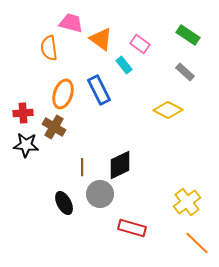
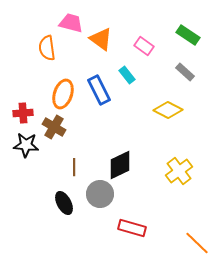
pink rectangle: moved 4 px right, 2 px down
orange semicircle: moved 2 px left
cyan rectangle: moved 3 px right, 10 px down
brown line: moved 8 px left
yellow cross: moved 8 px left, 31 px up
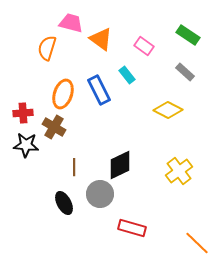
orange semicircle: rotated 25 degrees clockwise
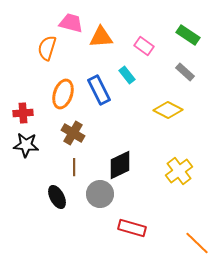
orange triangle: moved 2 px up; rotated 40 degrees counterclockwise
brown cross: moved 19 px right, 6 px down
black ellipse: moved 7 px left, 6 px up
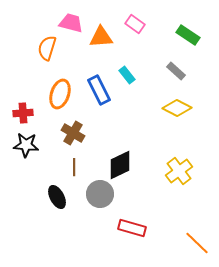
pink rectangle: moved 9 px left, 22 px up
gray rectangle: moved 9 px left, 1 px up
orange ellipse: moved 3 px left
yellow diamond: moved 9 px right, 2 px up
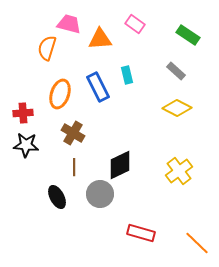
pink trapezoid: moved 2 px left, 1 px down
orange triangle: moved 1 px left, 2 px down
cyan rectangle: rotated 24 degrees clockwise
blue rectangle: moved 1 px left, 3 px up
red rectangle: moved 9 px right, 5 px down
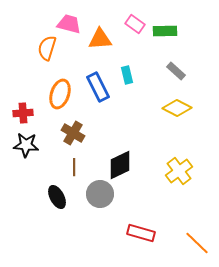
green rectangle: moved 23 px left, 4 px up; rotated 35 degrees counterclockwise
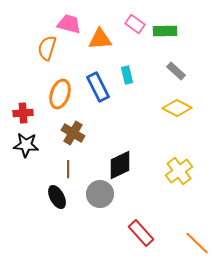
brown line: moved 6 px left, 2 px down
red rectangle: rotated 32 degrees clockwise
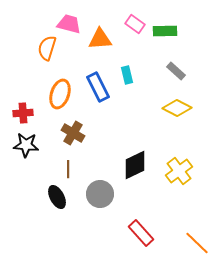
black diamond: moved 15 px right
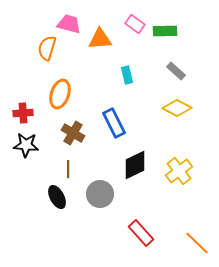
blue rectangle: moved 16 px right, 36 px down
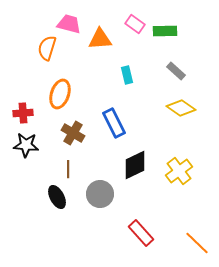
yellow diamond: moved 4 px right; rotated 8 degrees clockwise
